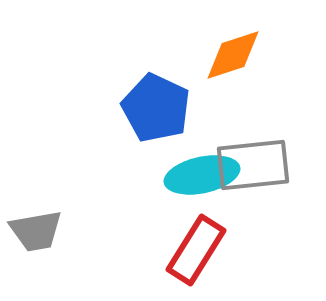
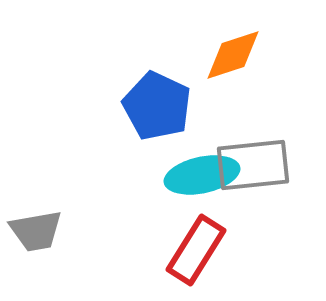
blue pentagon: moved 1 px right, 2 px up
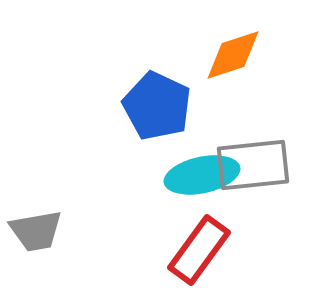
red rectangle: moved 3 px right; rotated 4 degrees clockwise
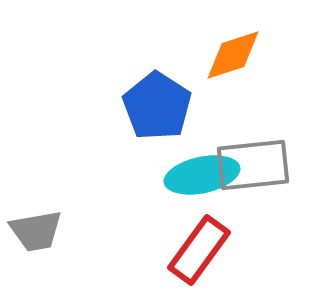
blue pentagon: rotated 8 degrees clockwise
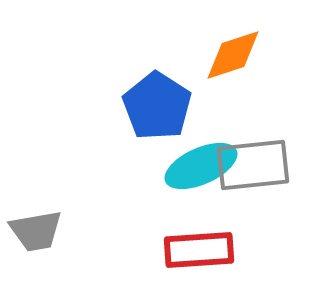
cyan ellipse: moved 1 px left, 9 px up; rotated 12 degrees counterclockwise
red rectangle: rotated 50 degrees clockwise
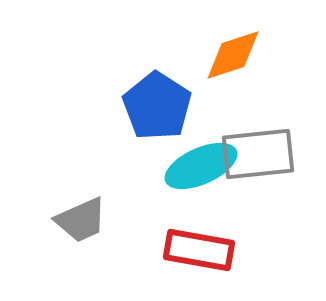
gray rectangle: moved 5 px right, 11 px up
gray trapezoid: moved 45 px right, 11 px up; rotated 14 degrees counterclockwise
red rectangle: rotated 14 degrees clockwise
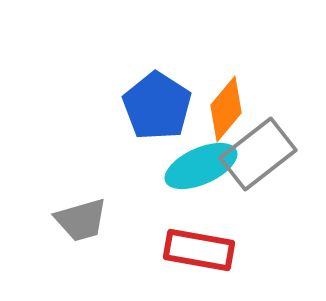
orange diamond: moved 7 px left, 54 px down; rotated 32 degrees counterclockwise
gray rectangle: rotated 32 degrees counterclockwise
gray trapezoid: rotated 8 degrees clockwise
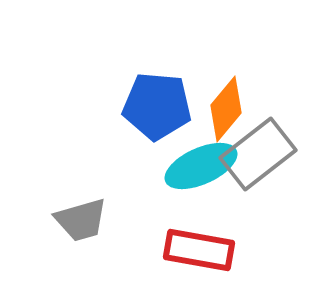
blue pentagon: rotated 28 degrees counterclockwise
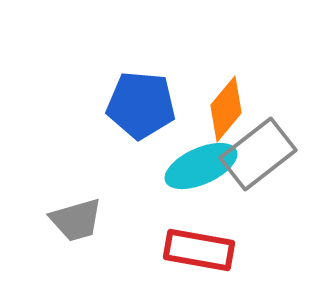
blue pentagon: moved 16 px left, 1 px up
gray trapezoid: moved 5 px left
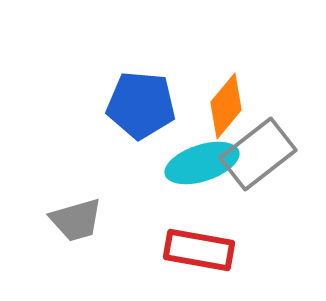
orange diamond: moved 3 px up
cyan ellipse: moved 1 px right, 3 px up; rotated 6 degrees clockwise
